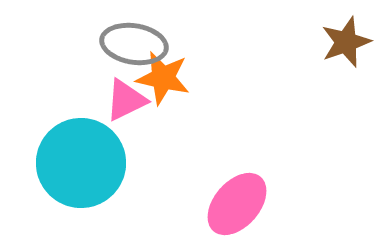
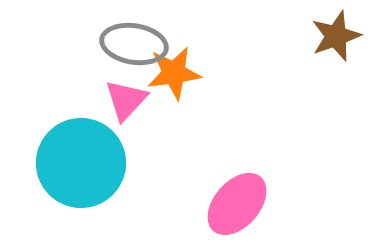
brown star: moved 10 px left, 6 px up
orange star: moved 11 px right, 5 px up; rotated 20 degrees counterclockwise
pink triangle: rotated 21 degrees counterclockwise
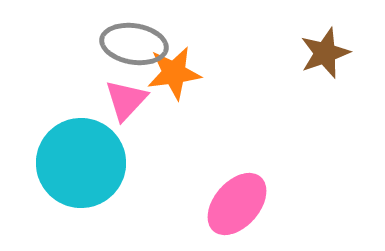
brown star: moved 11 px left, 17 px down
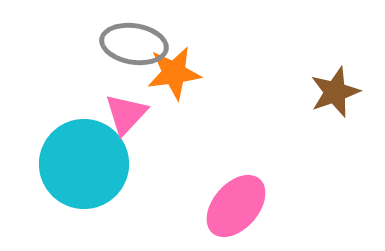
brown star: moved 10 px right, 39 px down
pink triangle: moved 14 px down
cyan circle: moved 3 px right, 1 px down
pink ellipse: moved 1 px left, 2 px down
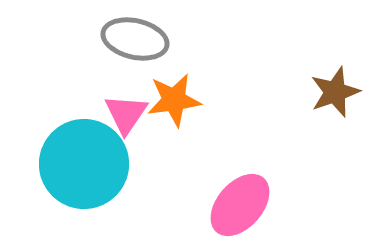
gray ellipse: moved 1 px right, 5 px up; rotated 4 degrees clockwise
orange star: moved 27 px down
pink triangle: rotated 9 degrees counterclockwise
pink ellipse: moved 4 px right, 1 px up
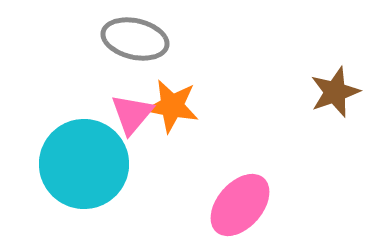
orange star: moved 2 px left, 6 px down; rotated 18 degrees clockwise
pink triangle: moved 6 px right; rotated 6 degrees clockwise
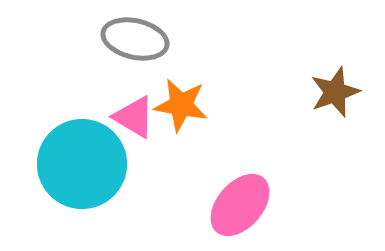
orange star: moved 9 px right, 1 px up
pink triangle: moved 2 px right, 3 px down; rotated 39 degrees counterclockwise
cyan circle: moved 2 px left
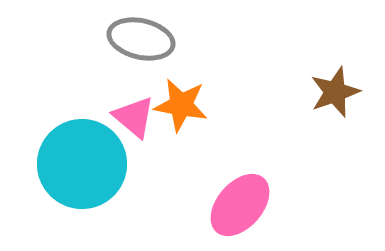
gray ellipse: moved 6 px right
pink triangle: rotated 9 degrees clockwise
